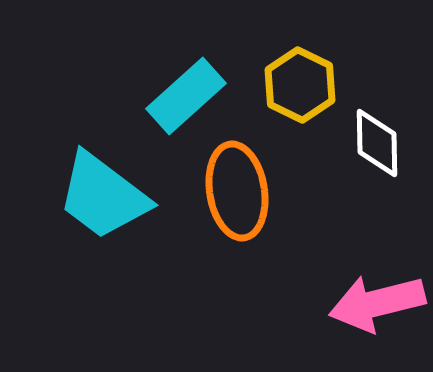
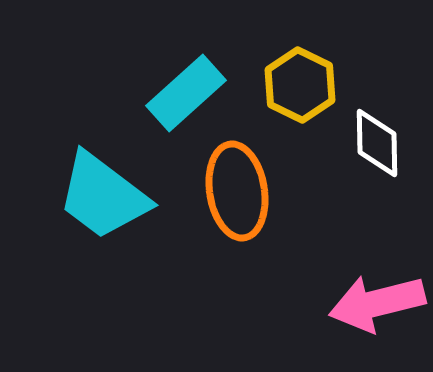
cyan rectangle: moved 3 px up
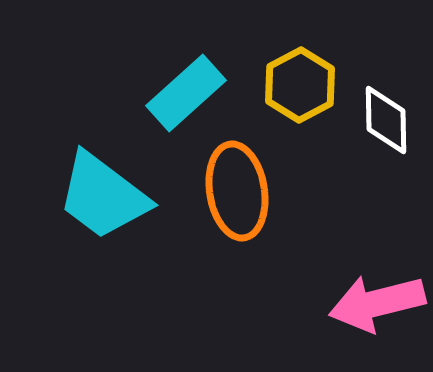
yellow hexagon: rotated 6 degrees clockwise
white diamond: moved 9 px right, 23 px up
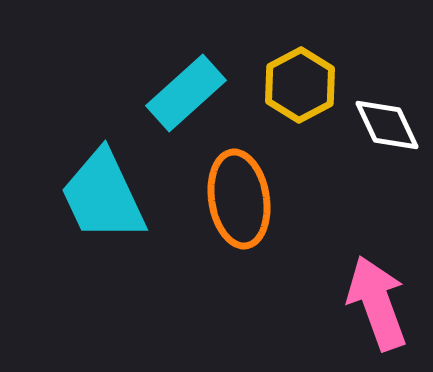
white diamond: moved 1 px right, 5 px down; rotated 24 degrees counterclockwise
orange ellipse: moved 2 px right, 8 px down
cyan trapezoid: rotated 28 degrees clockwise
pink arrow: rotated 84 degrees clockwise
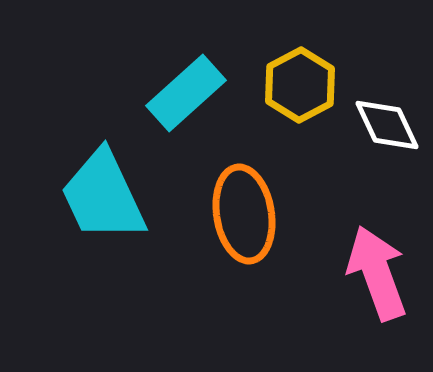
orange ellipse: moved 5 px right, 15 px down
pink arrow: moved 30 px up
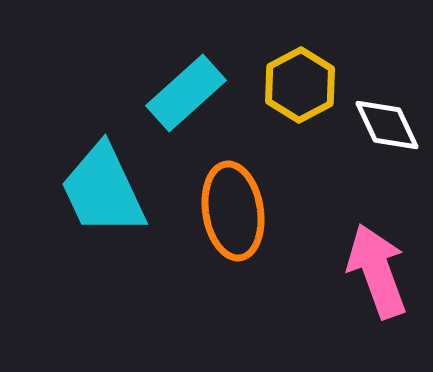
cyan trapezoid: moved 6 px up
orange ellipse: moved 11 px left, 3 px up
pink arrow: moved 2 px up
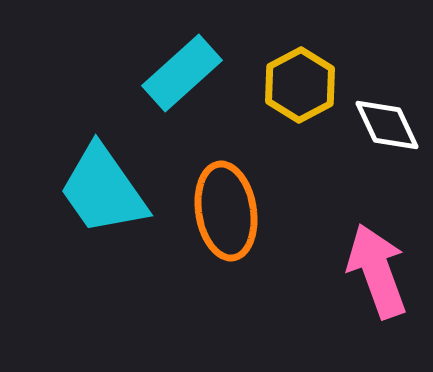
cyan rectangle: moved 4 px left, 20 px up
cyan trapezoid: rotated 10 degrees counterclockwise
orange ellipse: moved 7 px left
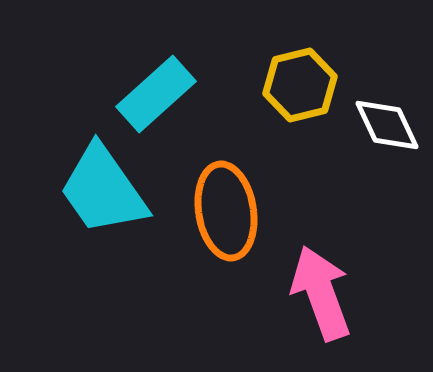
cyan rectangle: moved 26 px left, 21 px down
yellow hexagon: rotated 14 degrees clockwise
pink arrow: moved 56 px left, 22 px down
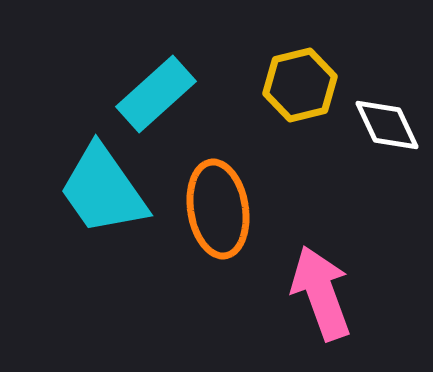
orange ellipse: moved 8 px left, 2 px up
